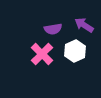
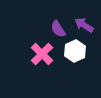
purple semicircle: moved 5 px right; rotated 66 degrees clockwise
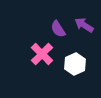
white hexagon: moved 13 px down
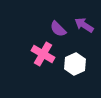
purple semicircle: rotated 12 degrees counterclockwise
pink cross: moved 1 px right; rotated 15 degrees counterclockwise
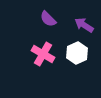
purple semicircle: moved 10 px left, 10 px up
white hexagon: moved 2 px right, 11 px up
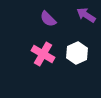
purple arrow: moved 2 px right, 10 px up
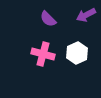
purple arrow: rotated 60 degrees counterclockwise
pink cross: rotated 15 degrees counterclockwise
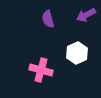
purple semicircle: rotated 30 degrees clockwise
pink cross: moved 2 px left, 16 px down
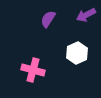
purple semicircle: rotated 48 degrees clockwise
pink cross: moved 8 px left
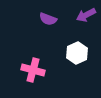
purple semicircle: rotated 102 degrees counterclockwise
